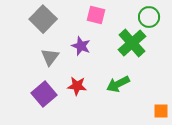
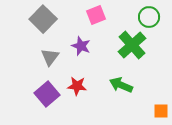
pink square: rotated 36 degrees counterclockwise
green cross: moved 2 px down
green arrow: moved 3 px right, 1 px down; rotated 50 degrees clockwise
purple square: moved 3 px right
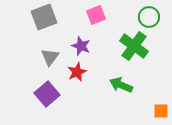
gray square: moved 1 px right, 2 px up; rotated 24 degrees clockwise
green cross: moved 2 px right, 1 px down; rotated 12 degrees counterclockwise
red star: moved 14 px up; rotated 30 degrees counterclockwise
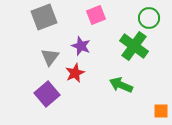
green circle: moved 1 px down
red star: moved 2 px left, 1 px down
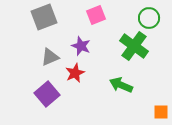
gray triangle: rotated 30 degrees clockwise
orange square: moved 1 px down
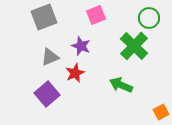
green cross: rotated 8 degrees clockwise
orange square: rotated 28 degrees counterclockwise
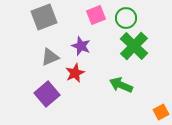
green circle: moved 23 px left
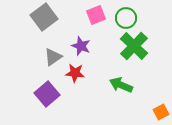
gray square: rotated 16 degrees counterclockwise
gray triangle: moved 3 px right; rotated 12 degrees counterclockwise
red star: rotated 30 degrees clockwise
